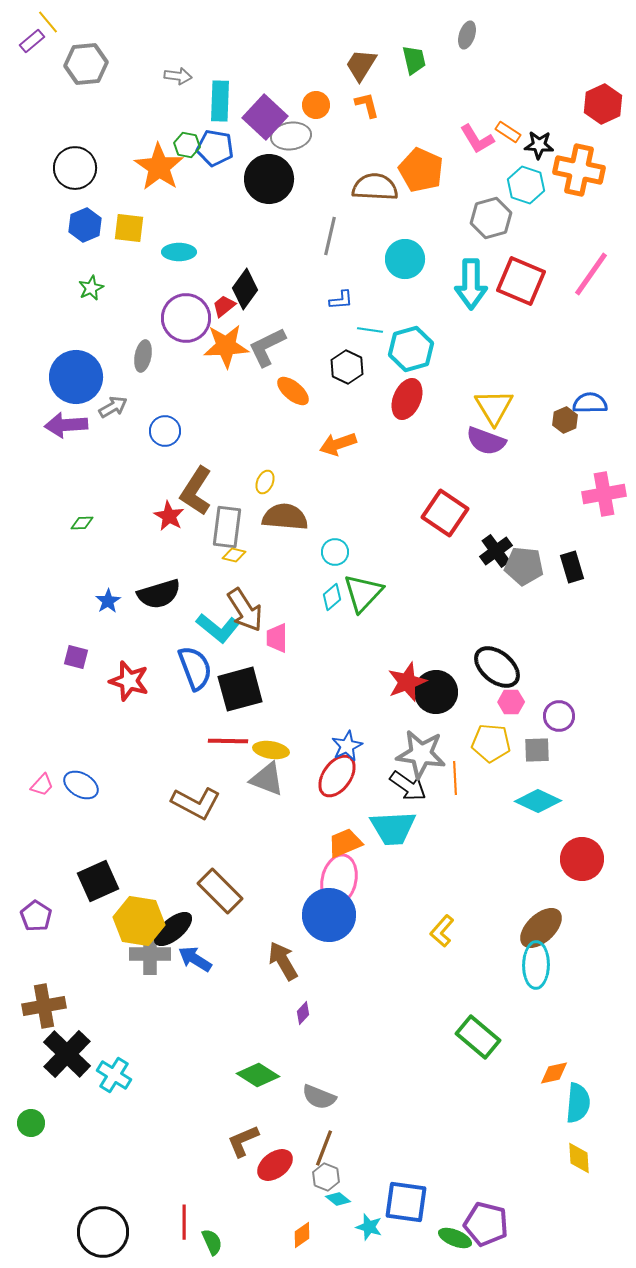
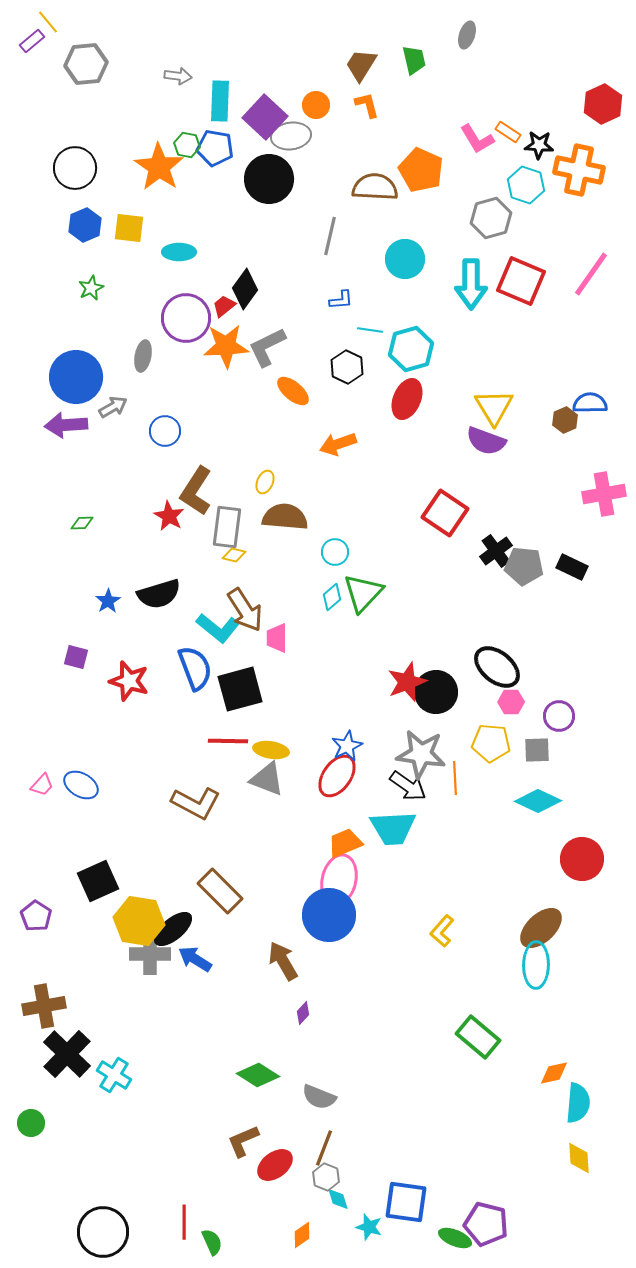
black rectangle at (572, 567): rotated 48 degrees counterclockwise
cyan diamond at (338, 1199): rotated 35 degrees clockwise
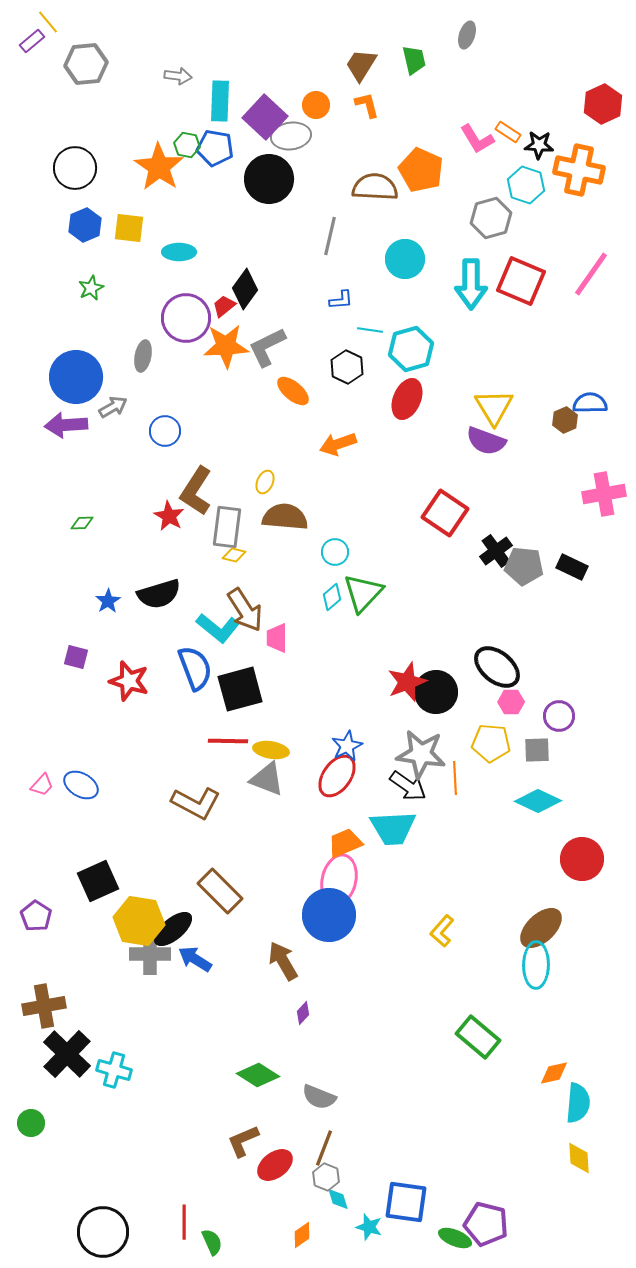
cyan cross at (114, 1075): moved 5 px up; rotated 16 degrees counterclockwise
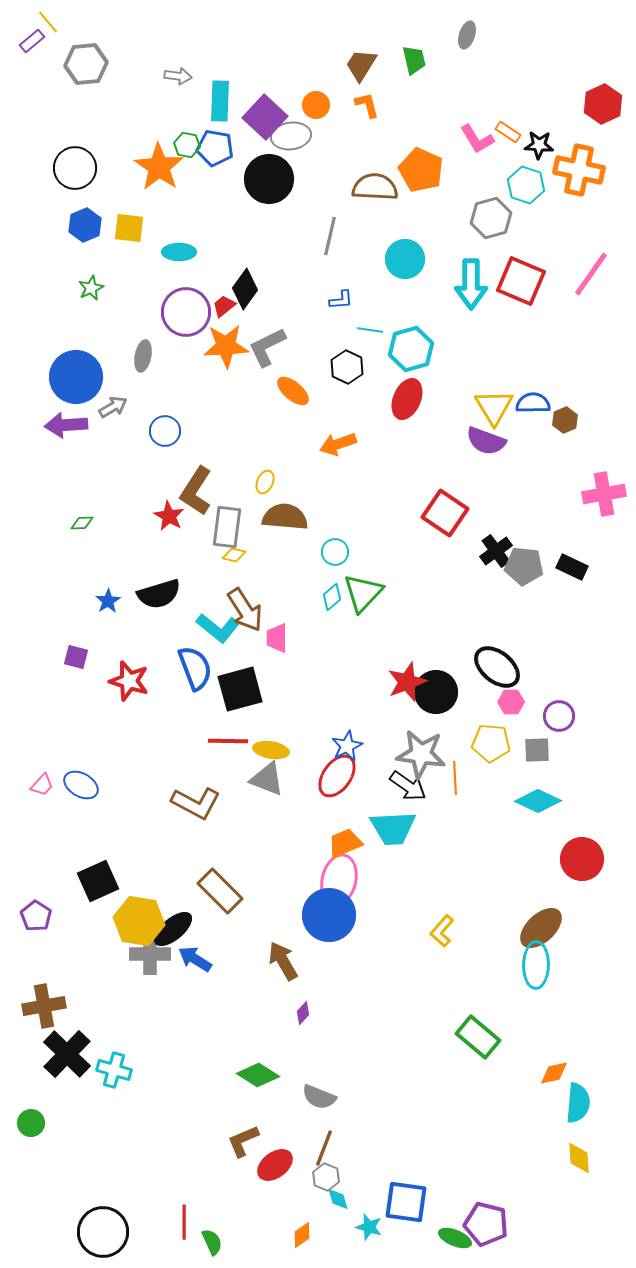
purple circle at (186, 318): moved 6 px up
blue semicircle at (590, 403): moved 57 px left
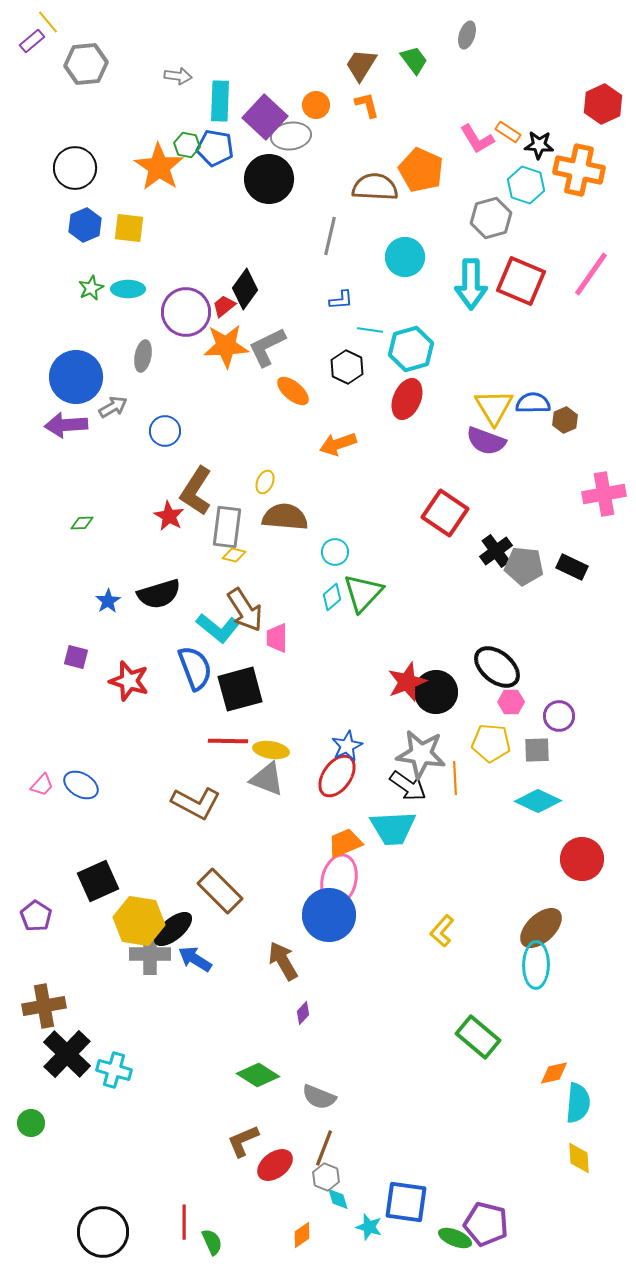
green trapezoid at (414, 60): rotated 24 degrees counterclockwise
cyan ellipse at (179, 252): moved 51 px left, 37 px down
cyan circle at (405, 259): moved 2 px up
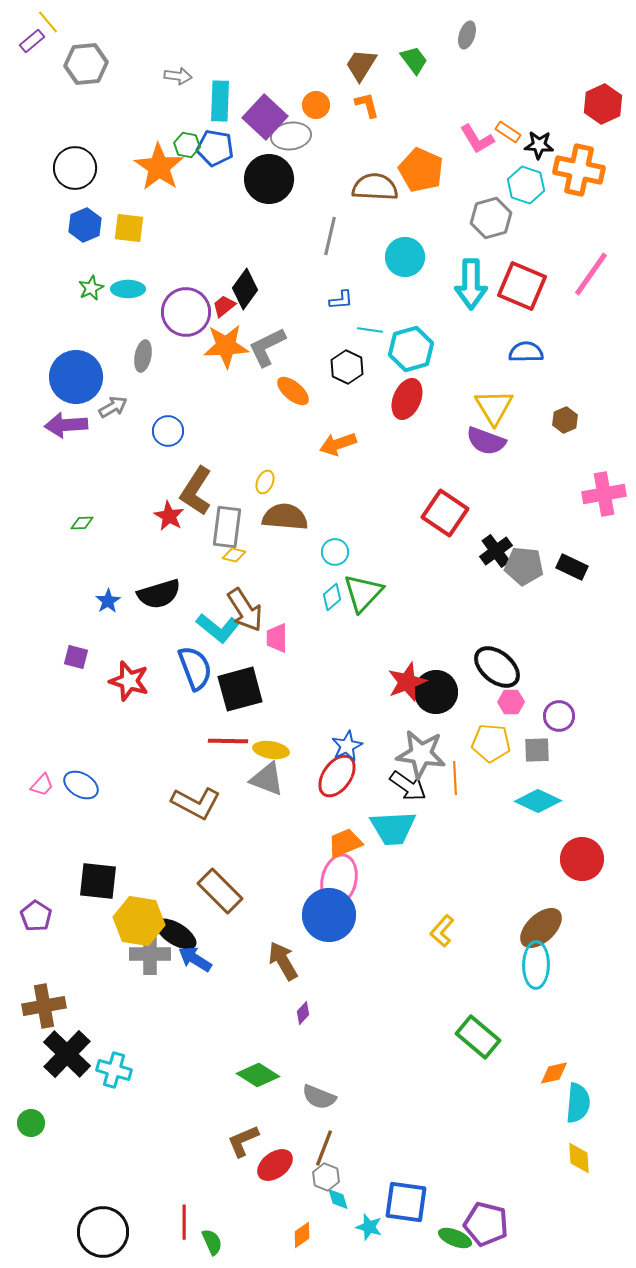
red square at (521, 281): moved 1 px right, 5 px down
blue semicircle at (533, 403): moved 7 px left, 51 px up
blue circle at (165, 431): moved 3 px right
black square at (98, 881): rotated 30 degrees clockwise
black ellipse at (173, 929): moved 3 px right, 5 px down; rotated 72 degrees clockwise
